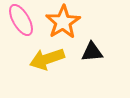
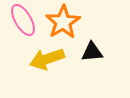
pink ellipse: moved 2 px right
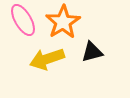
black triangle: rotated 10 degrees counterclockwise
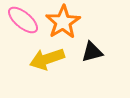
pink ellipse: rotated 20 degrees counterclockwise
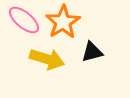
pink ellipse: moved 1 px right
yellow arrow: rotated 144 degrees counterclockwise
